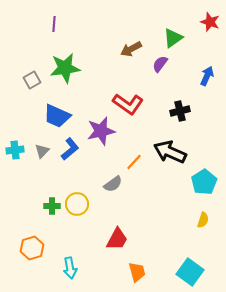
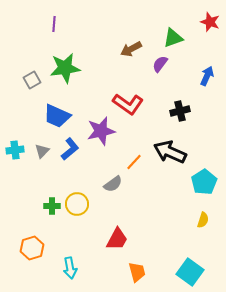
green triangle: rotated 15 degrees clockwise
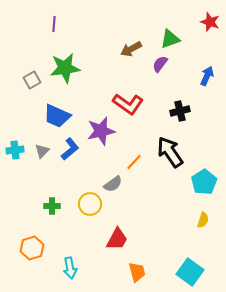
green triangle: moved 3 px left, 1 px down
black arrow: rotated 32 degrees clockwise
yellow circle: moved 13 px right
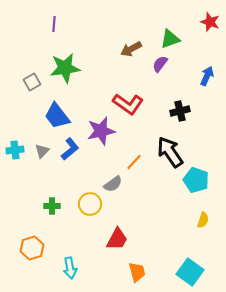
gray square: moved 2 px down
blue trapezoid: rotated 28 degrees clockwise
cyan pentagon: moved 8 px left, 2 px up; rotated 20 degrees counterclockwise
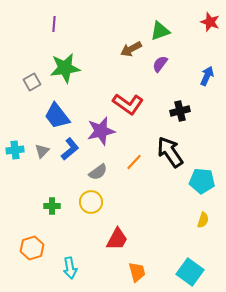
green triangle: moved 10 px left, 8 px up
cyan pentagon: moved 6 px right, 1 px down; rotated 15 degrees counterclockwise
gray semicircle: moved 15 px left, 12 px up
yellow circle: moved 1 px right, 2 px up
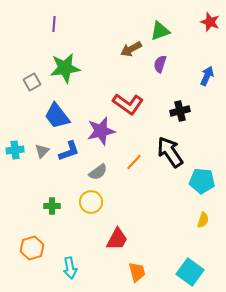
purple semicircle: rotated 18 degrees counterclockwise
blue L-shape: moved 1 px left, 2 px down; rotated 20 degrees clockwise
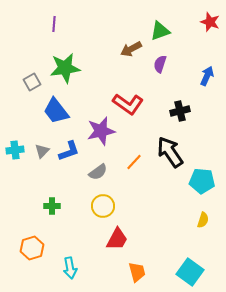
blue trapezoid: moved 1 px left, 5 px up
yellow circle: moved 12 px right, 4 px down
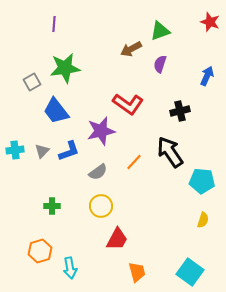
yellow circle: moved 2 px left
orange hexagon: moved 8 px right, 3 px down
